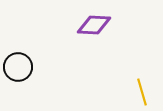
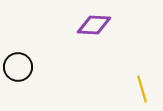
yellow line: moved 3 px up
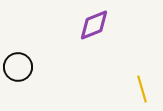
purple diamond: rotated 24 degrees counterclockwise
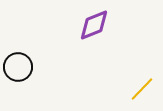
yellow line: rotated 60 degrees clockwise
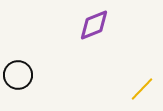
black circle: moved 8 px down
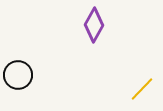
purple diamond: rotated 40 degrees counterclockwise
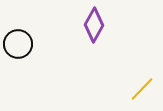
black circle: moved 31 px up
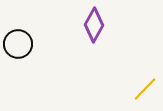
yellow line: moved 3 px right
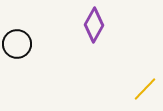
black circle: moved 1 px left
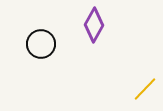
black circle: moved 24 px right
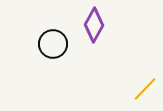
black circle: moved 12 px right
